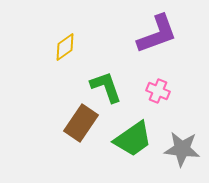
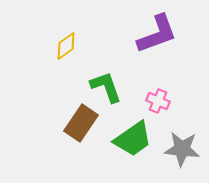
yellow diamond: moved 1 px right, 1 px up
pink cross: moved 10 px down
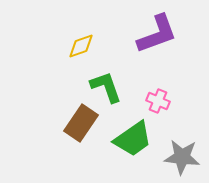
yellow diamond: moved 15 px right; rotated 16 degrees clockwise
gray star: moved 8 px down
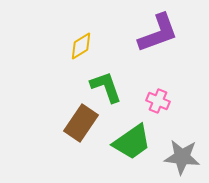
purple L-shape: moved 1 px right, 1 px up
yellow diamond: rotated 12 degrees counterclockwise
green trapezoid: moved 1 px left, 3 px down
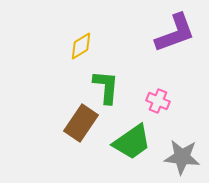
purple L-shape: moved 17 px right
green L-shape: rotated 24 degrees clockwise
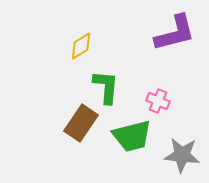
purple L-shape: rotated 6 degrees clockwise
green trapezoid: moved 6 px up; rotated 21 degrees clockwise
gray star: moved 2 px up
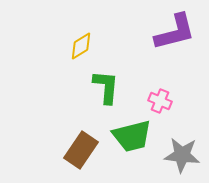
purple L-shape: moved 1 px up
pink cross: moved 2 px right
brown rectangle: moved 27 px down
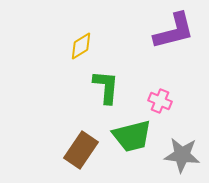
purple L-shape: moved 1 px left, 1 px up
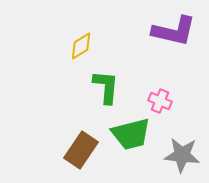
purple L-shape: rotated 27 degrees clockwise
green trapezoid: moved 1 px left, 2 px up
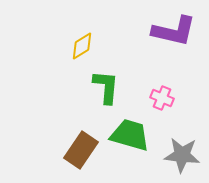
yellow diamond: moved 1 px right
pink cross: moved 2 px right, 3 px up
green trapezoid: moved 1 px left, 1 px down; rotated 150 degrees counterclockwise
